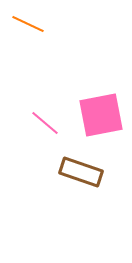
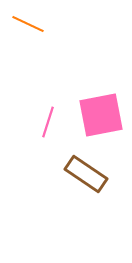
pink line: moved 3 px right, 1 px up; rotated 68 degrees clockwise
brown rectangle: moved 5 px right, 2 px down; rotated 15 degrees clockwise
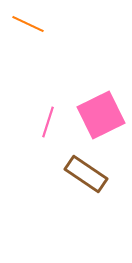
pink square: rotated 15 degrees counterclockwise
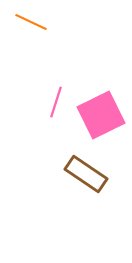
orange line: moved 3 px right, 2 px up
pink line: moved 8 px right, 20 px up
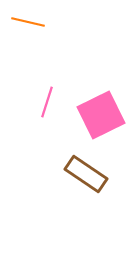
orange line: moved 3 px left; rotated 12 degrees counterclockwise
pink line: moved 9 px left
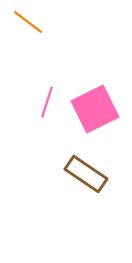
orange line: rotated 24 degrees clockwise
pink square: moved 6 px left, 6 px up
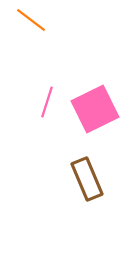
orange line: moved 3 px right, 2 px up
brown rectangle: moved 1 px right, 5 px down; rotated 33 degrees clockwise
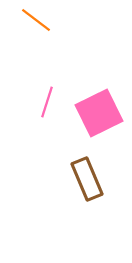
orange line: moved 5 px right
pink square: moved 4 px right, 4 px down
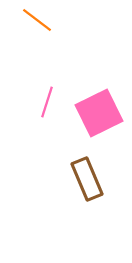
orange line: moved 1 px right
